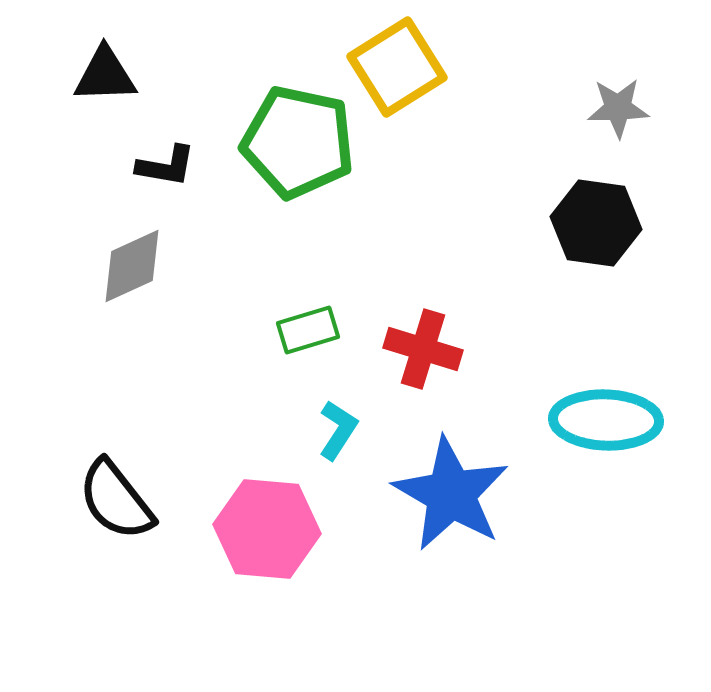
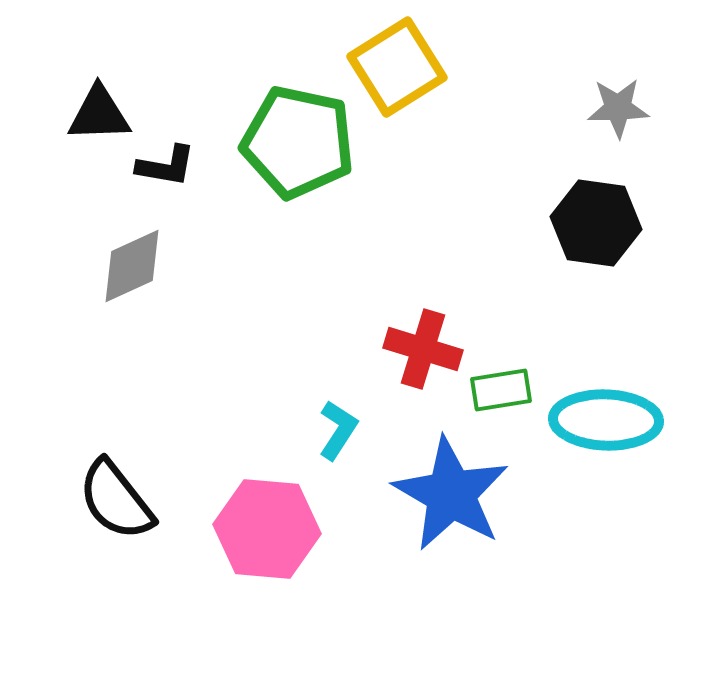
black triangle: moved 6 px left, 39 px down
green rectangle: moved 193 px right, 60 px down; rotated 8 degrees clockwise
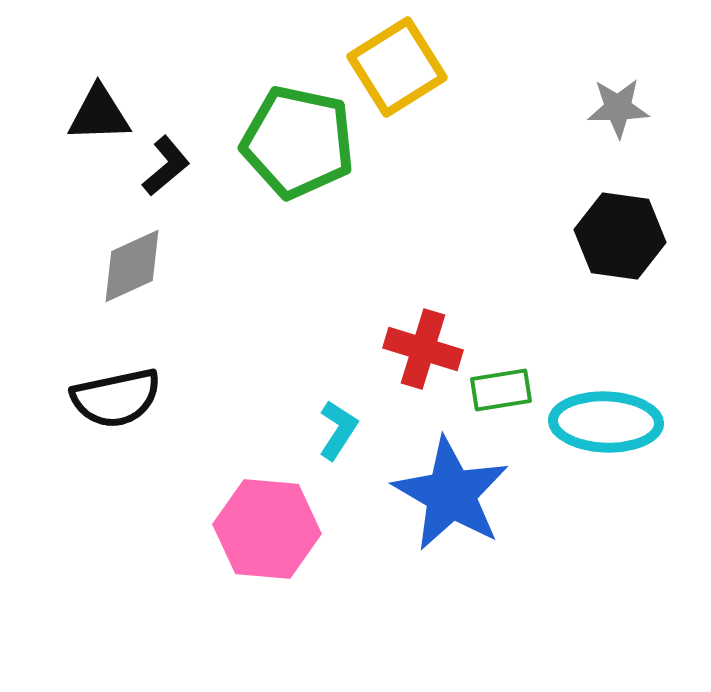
black L-shape: rotated 50 degrees counterclockwise
black hexagon: moved 24 px right, 13 px down
cyan ellipse: moved 2 px down
black semicircle: moved 102 px up; rotated 64 degrees counterclockwise
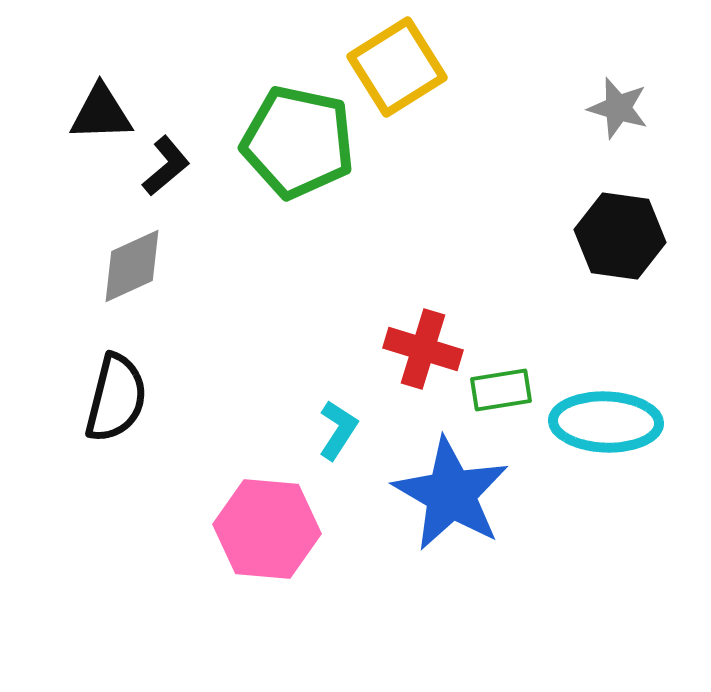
gray star: rotated 18 degrees clockwise
black triangle: moved 2 px right, 1 px up
black semicircle: rotated 64 degrees counterclockwise
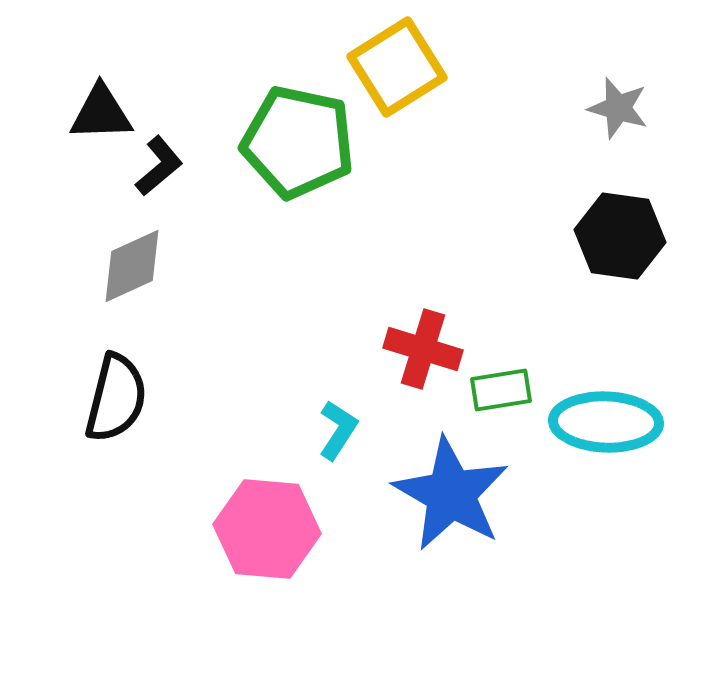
black L-shape: moved 7 px left
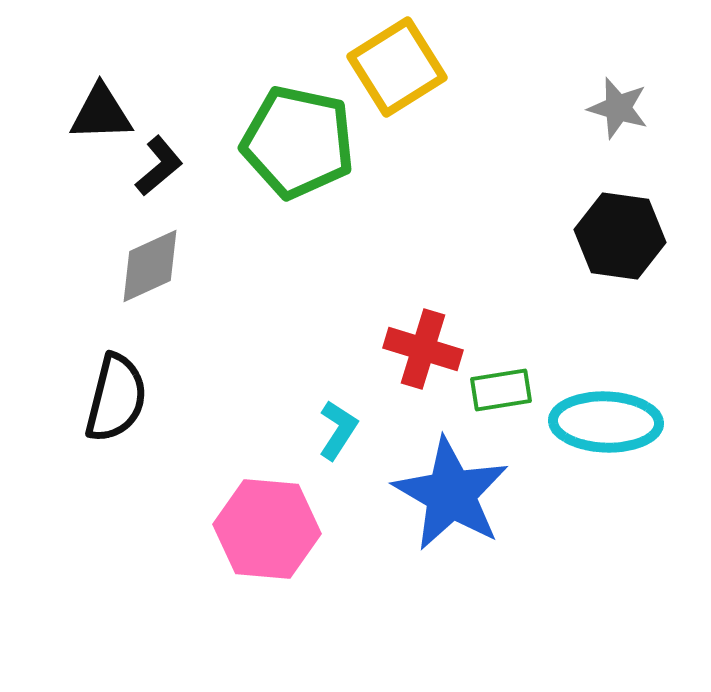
gray diamond: moved 18 px right
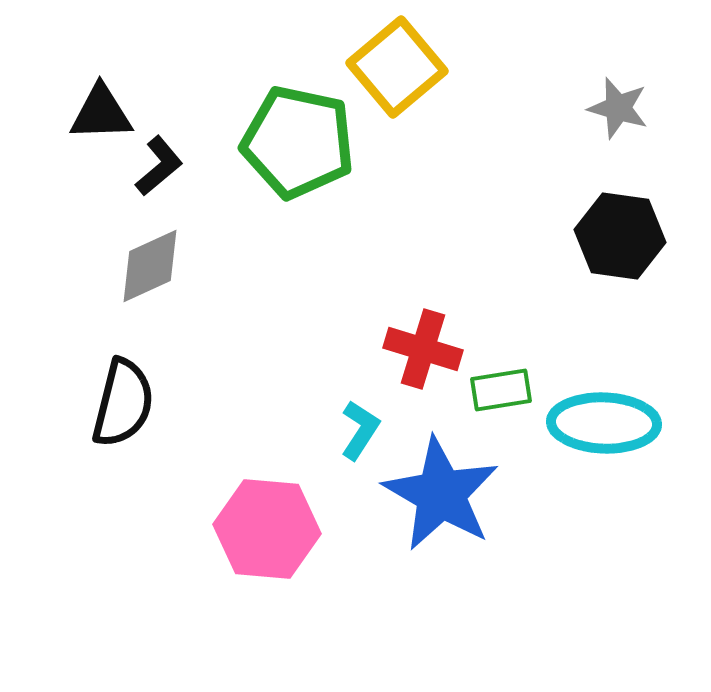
yellow square: rotated 8 degrees counterclockwise
black semicircle: moved 7 px right, 5 px down
cyan ellipse: moved 2 px left, 1 px down
cyan L-shape: moved 22 px right
blue star: moved 10 px left
